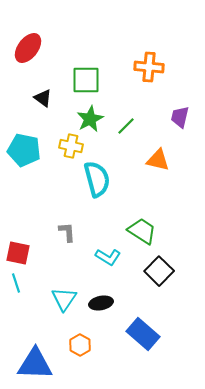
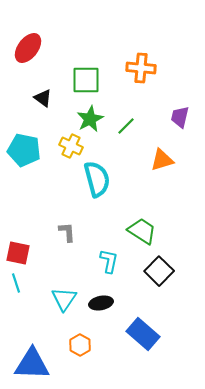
orange cross: moved 8 px left, 1 px down
yellow cross: rotated 15 degrees clockwise
orange triangle: moved 4 px right; rotated 30 degrees counterclockwise
cyan L-shape: moved 1 px right, 4 px down; rotated 110 degrees counterclockwise
blue triangle: moved 3 px left
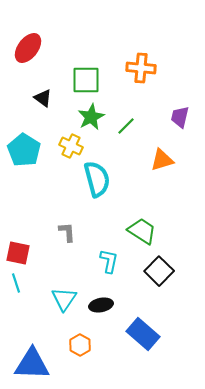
green star: moved 1 px right, 2 px up
cyan pentagon: rotated 20 degrees clockwise
black ellipse: moved 2 px down
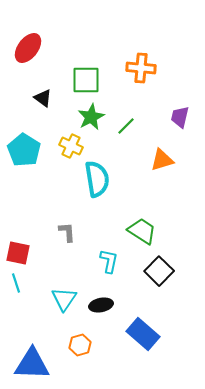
cyan semicircle: rotated 6 degrees clockwise
orange hexagon: rotated 15 degrees clockwise
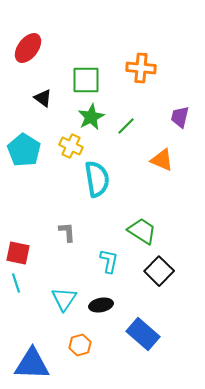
orange triangle: rotated 40 degrees clockwise
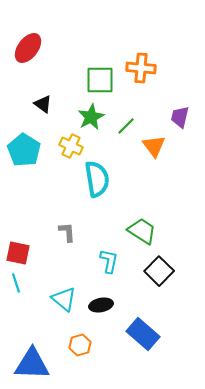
green square: moved 14 px right
black triangle: moved 6 px down
orange triangle: moved 8 px left, 14 px up; rotated 30 degrees clockwise
cyan triangle: rotated 24 degrees counterclockwise
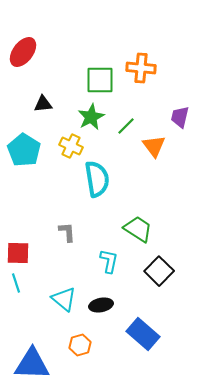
red ellipse: moved 5 px left, 4 px down
black triangle: rotated 42 degrees counterclockwise
green trapezoid: moved 4 px left, 2 px up
red square: rotated 10 degrees counterclockwise
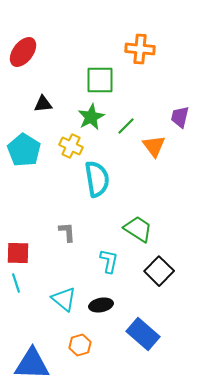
orange cross: moved 1 px left, 19 px up
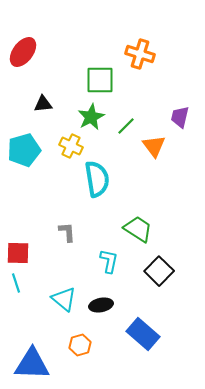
orange cross: moved 5 px down; rotated 12 degrees clockwise
cyan pentagon: rotated 24 degrees clockwise
